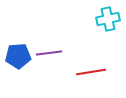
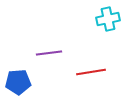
blue pentagon: moved 26 px down
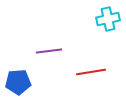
purple line: moved 2 px up
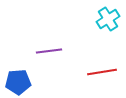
cyan cross: rotated 20 degrees counterclockwise
red line: moved 11 px right
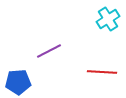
purple line: rotated 20 degrees counterclockwise
red line: rotated 12 degrees clockwise
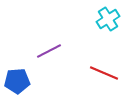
red line: moved 2 px right, 1 px down; rotated 20 degrees clockwise
blue pentagon: moved 1 px left, 1 px up
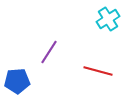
purple line: moved 1 px down; rotated 30 degrees counterclockwise
red line: moved 6 px left, 2 px up; rotated 8 degrees counterclockwise
